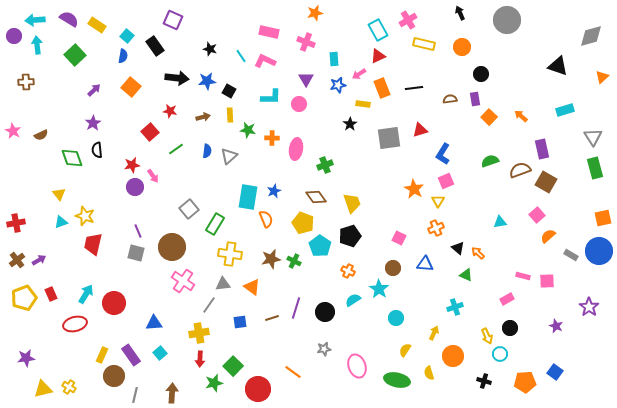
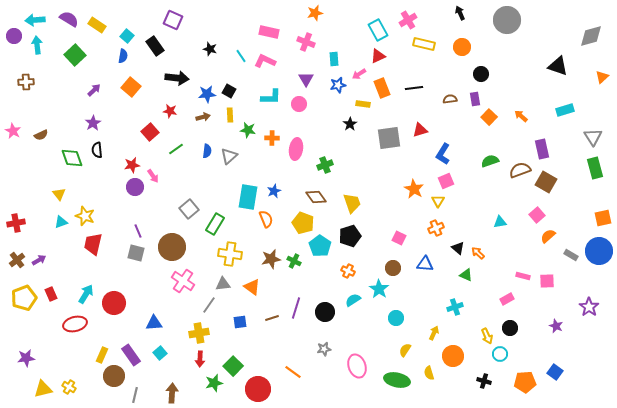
blue star at (207, 81): moved 13 px down
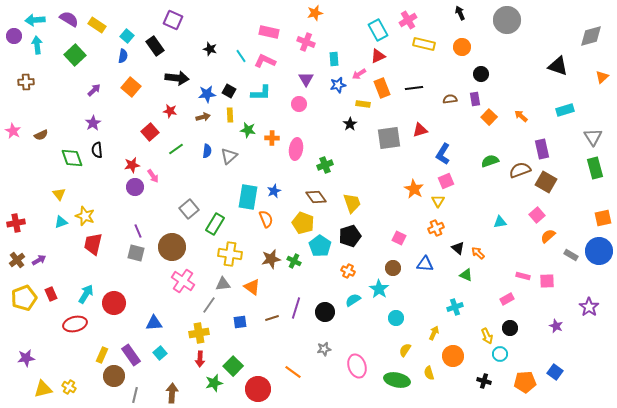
cyan L-shape at (271, 97): moved 10 px left, 4 px up
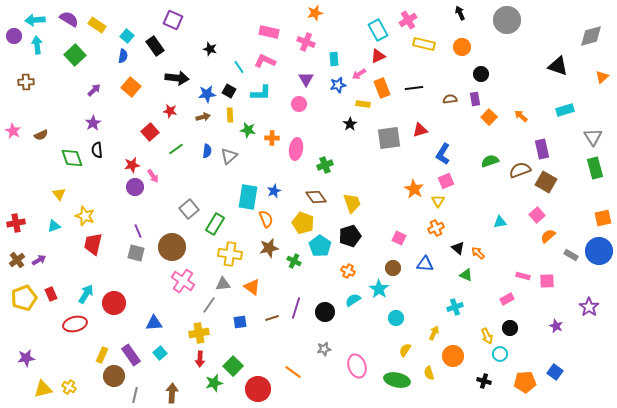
cyan line at (241, 56): moved 2 px left, 11 px down
cyan triangle at (61, 222): moved 7 px left, 4 px down
brown star at (271, 259): moved 2 px left, 11 px up
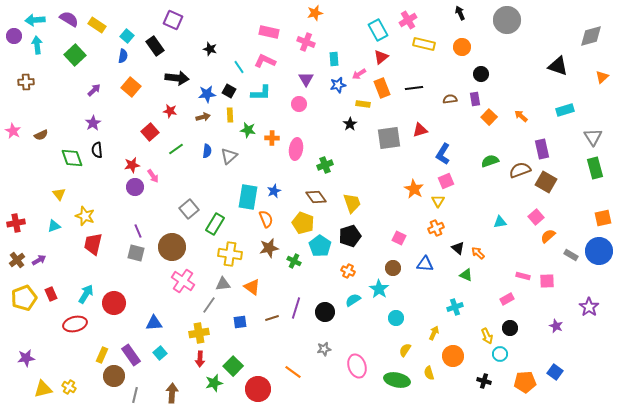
red triangle at (378, 56): moved 3 px right, 1 px down; rotated 14 degrees counterclockwise
pink square at (537, 215): moved 1 px left, 2 px down
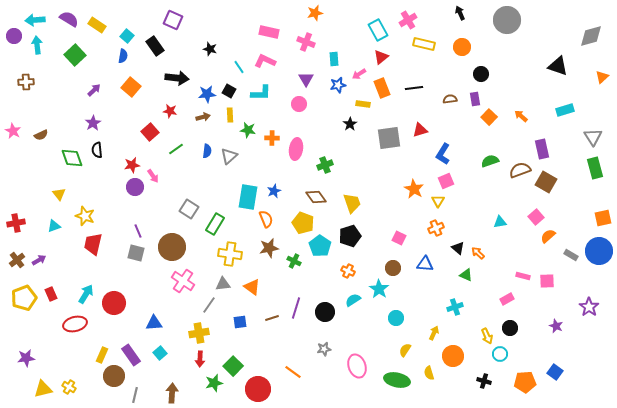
gray square at (189, 209): rotated 18 degrees counterclockwise
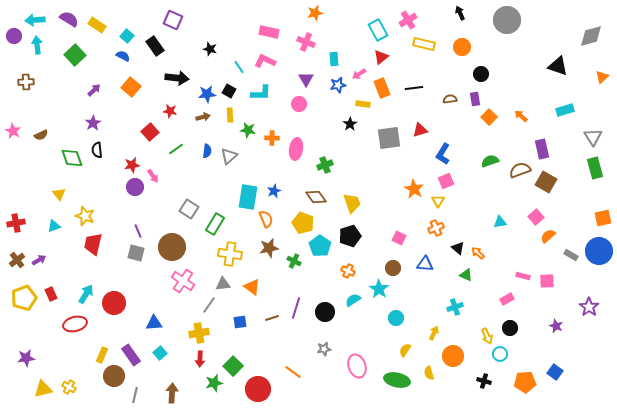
blue semicircle at (123, 56): rotated 72 degrees counterclockwise
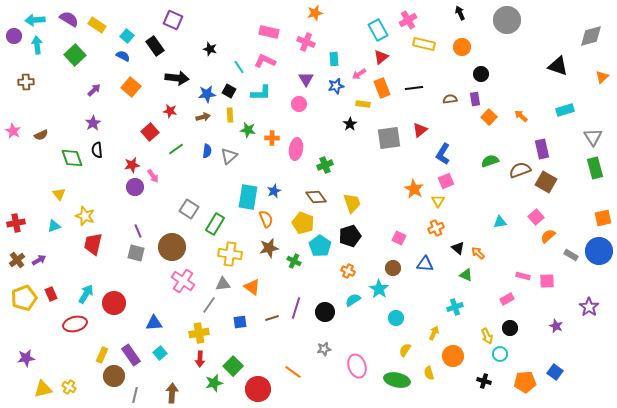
blue star at (338, 85): moved 2 px left, 1 px down
red triangle at (420, 130): rotated 21 degrees counterclockwise
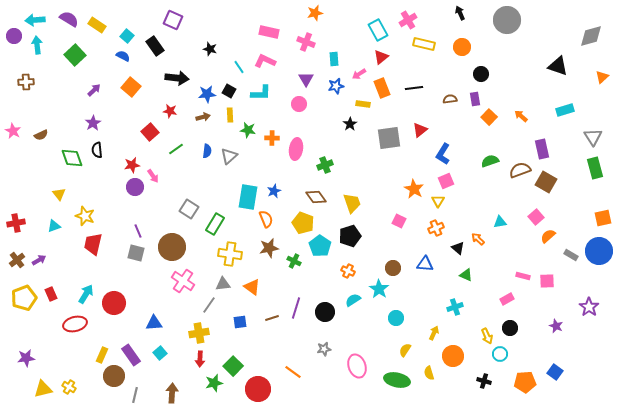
pink square at (399, 238): moved 17 px up
orange arrow at (478, 253): moved 14 px up
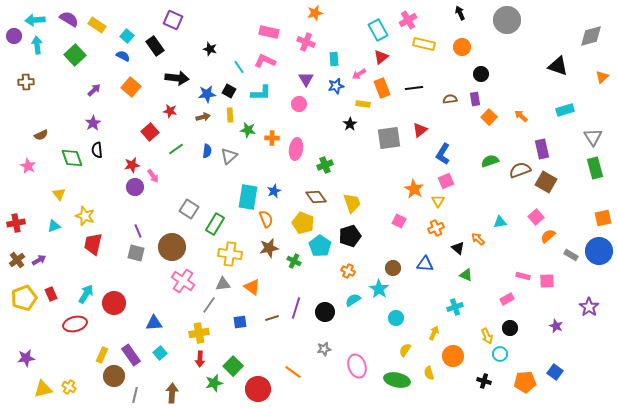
pink star at (13, 131): moved 15 px right, 35 px down
